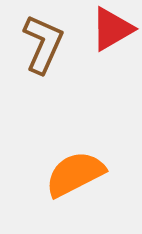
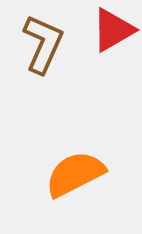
red triangle: moved 1 px right, 1 px down
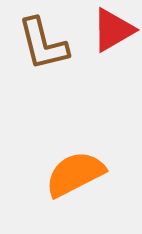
brown L-shape: rotated 142 degrees clockwise
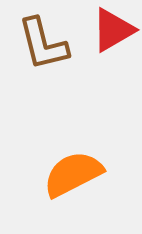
orange semicircle: moved 2 px left
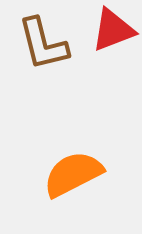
red triangle: rotated 9 degrees clockwise
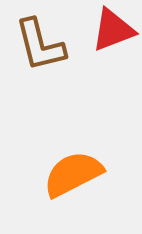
brown L-shape: moved 3 px left, 1 px down
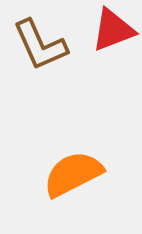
brown L-shape: rotated 10 degrees counterclockwise
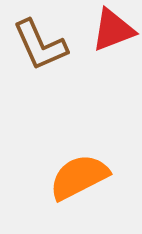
orange semicircle: moved 6 px right, 3 px down
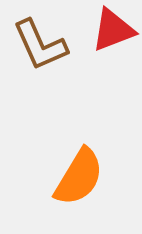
orange semicircle: rotated 148 degrees clockwise
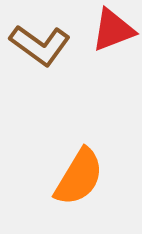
brown L-shape: rotated 30 degrees counterclockwise
